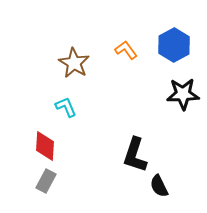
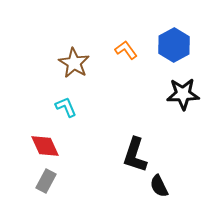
red diamond: rotated 28 degrees counterclockwise
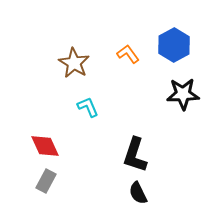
orange L-shape: moved 2 px right, 4 px down
cyan L-shape: moved 22 px right
black semicircle: moved 21 px left, 7 px down
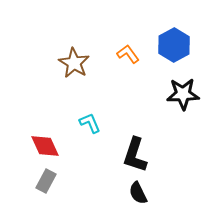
cyan L-shape: moved 2 px right, 16 px down
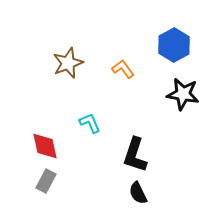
orange L-shape: moved 5 px left, 15 px down
brown star: moved 6 px left; rotated 20 degrees clockwise
black star: rotated 12 degrees clockwise
red diamond: rotated 12 degrees clockwise
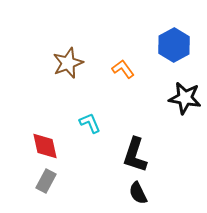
black star: moved 2 px right, 4 px down
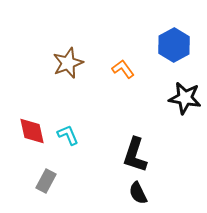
cyan L-shape: moved 22 px left, 12 px down
red diamond: moved 13 px left, 15 px up
